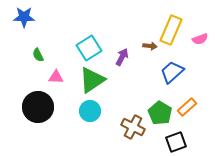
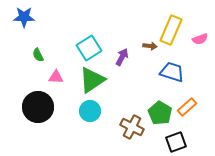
blue trapezoid: rotated 60 degrees clockwise
brown cross: moved 1 px left
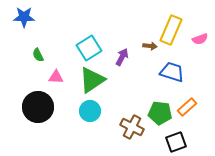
green pentagon: rotated 25 degrees counterclockwise
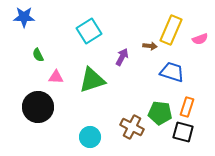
cyan square: moved 17 px up
green triangle: rotated 16 degrees clockwise
orange rectangle: rotated 30 degrees counterclockwise
cyan circle: moved 26 px down
black square: moved 7 px right, 10 px up; rotated 35 degrees clockwise
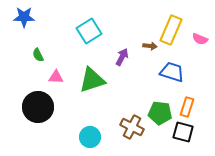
pink semicircle: rotated 42 degrees clockwise
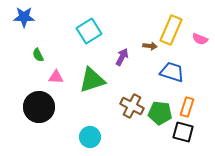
black circle: moved 1 px right
brown cross: moved 21 px up
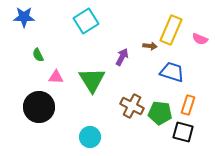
cyan square: moved 3 px left, 10 px up
green triangle: rotated 44 degrees counterclockwise
orange rectangle: moved 1 px right, 2 px up
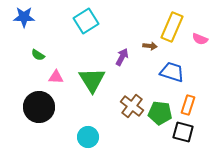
yellow rectangle: moved 1 px right, 3 px up
green semicircle: rotated 32 degrees counterclockwise
brown cross: rotated 10 degrees clockwise
cyan circle: moved 2 px left
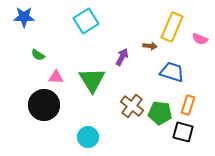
black circle: moved 5 px right, 2 px up
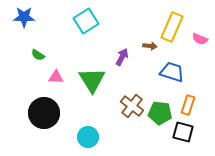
black circle: moved 8 px down
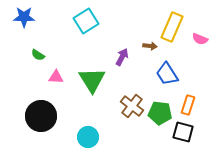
blue trapezoid: moved 5 px left, 2 px down; rotated 140 degrees counterclockwise
black circle: moved 3 px left, 3 px down
